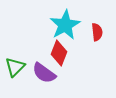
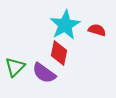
red semicircle: moved 2 px up; rotated 66 degrees counterclockwise
red diamond: rotated 10 degrees counterclockwise
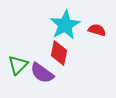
green triangle: moved 3 px right, 2 px up
purple semicircle: moved 2 px left
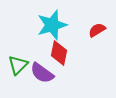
cyan star: moved 13 px left; rotated 12 degrees clockwise
red semicircle: rotated 48 degrees counterclockwise
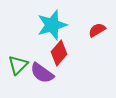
red diamond: rotated 30 degrees clockwise
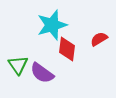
red semicircle: moved 2 px right, 9 px down
red diamond: moved 8 px right, 4 px up; rotated 35 degrees counterclockwise
green triangle: rotated 20 degrees counterclockwise
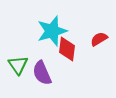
cyan star: moved 6 px down
purple semicircle: rotated 30 degrees clockwise
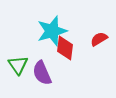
red diamond: moved 2 px left, 1 px up
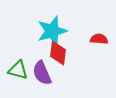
red semicircle: rotated 36 degrees clockwise
red diamond: moved 7 px left, 5 px down
green triangle: moved 5 px down; rotated 40 degrees counterclockwise
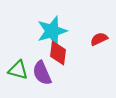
red semicircle: rotated 30 degrees counterclockwise
